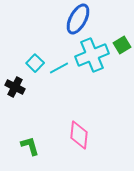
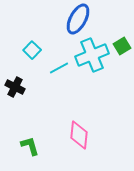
green square: moved 1 px down
cyan square: moved 3 px left, 13 px up
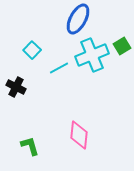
black cross: moved 1 px right
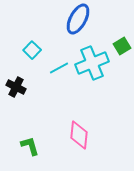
cyan cross: moved 8 px down
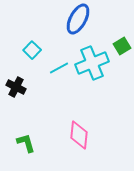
green L-shape: moved 4 px left, 3 px up
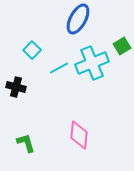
black cross: rotated 12 degrees counterclockwise
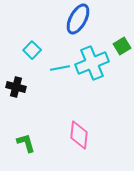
cyan line: moved 1 px right; rotated 18 degrees clockwise
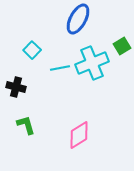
pink diamond: rotated 52 degrees clockwise
green L-shape: moved 18 px up
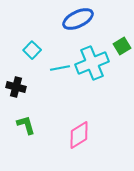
blue ellipse: rotated 36 degrees clockwise
